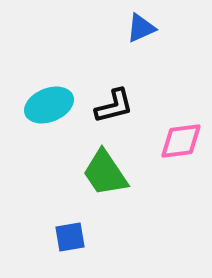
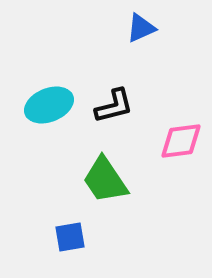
green trapezoid: moved 7 px down
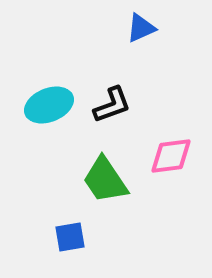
black L-shape: moved 2 px left, 1 px up; rotated 6 degrees counterclockwise
pink diamond: moved 10 px left, 15 px down
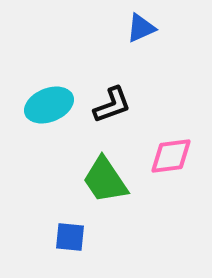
blue square: rotated 16 degrees clockwise
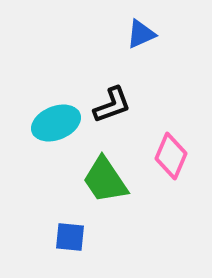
blue triangle: moved 6 px down
cyan ellipse: moved 7 px right, 18 px down
pink diamond: rotated 60 degrees counterclockwise
